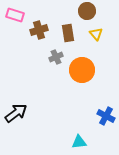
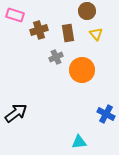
blue cross: moved 2 px up
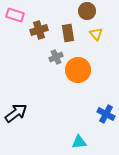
orange circle: moved 4 px left
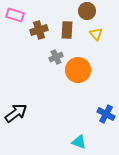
brown rectangle: moved 1 px left, 3 px up; rotated 12 degrees clockwise
cyan triangle: rotated 28 degrees clockwise
